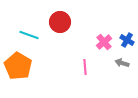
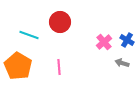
pink line: moved 26 px left
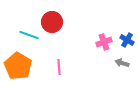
red circle: moved 8 px left
pink cross: rotated 21 degrees clockwise
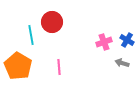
cyan line: moved 2 px right; rotated 60 degrees clockwise
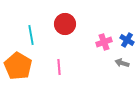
red circle: moved 13 px right, 2 px down
